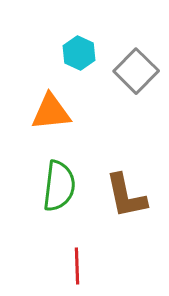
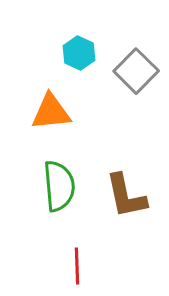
green semicircle: rotated 12 degrees counterclockwise
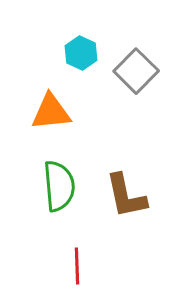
cyan hexagon: moved 2 px right
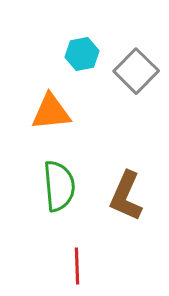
cyan hexagon: moved 1 px right, 1 px down; rotated 24 degrees clockwise
brown L-shape: rotated 36 degrees clockwise
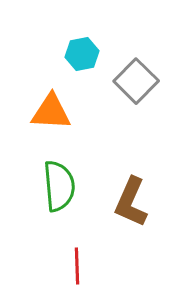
gray square: moved 10 px down
orange triangle: rotated 9 degrees clockwise
brown L-shape: moved 5 px right, 6 px down
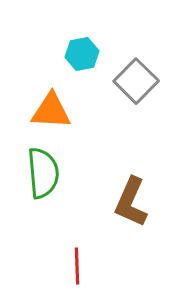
orange triangle: moved 1 px up
green semicircle: moved 16 px left, 13 px up
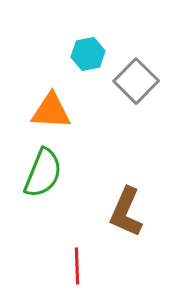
cyan hexagon: moved 6 px right
green semicircle: rotated 27 degrees clockwise
brown L-shape: moved 5 px left, 10 px down
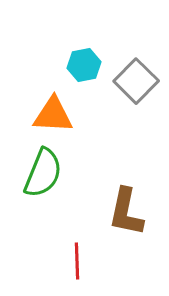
cyan hexagon: moved 4 px left, 11 px down
orange triangle: moved 2 px right, 4 px down
brown L-shape: rotated 12 degrees counterclockwise
red line: moved 5 px up
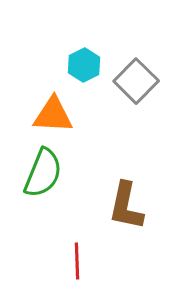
cyan hexagon: rotated 16 degrees counterclockwise
brown L-shape: moved 6 px up
